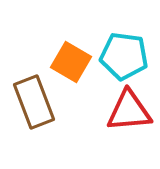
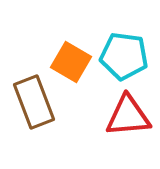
red triangle: moved 1 px left, 5 px down
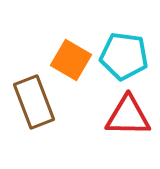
orange square: moved 2 px up
red triangle: rotated 6 degrees clockwise
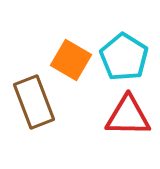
cyan pentagon: moved 1 px down; rotated 24 degrees clockwise
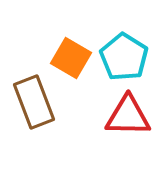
orange square: moved 2 px up
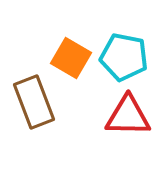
cyan pentagon: rotated 21 degrees counterclockwise
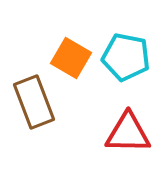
cyan pentagon: moved 2 px right
red triangle: moved 17 px down
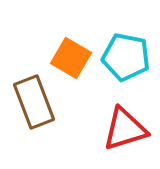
red triangle: moved 3 px left, 4 px up; rotated 18 degrees counterclockwise
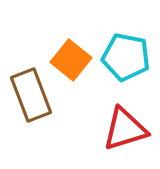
orange square: moved 2 px down; rotated 9 degrees clockwise
brown rectangle: moved 3 px left, 7 px up
